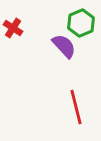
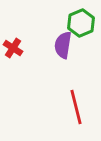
red cross: moved 20 px down
purple semicircle: moved 1 px left, 1 px up; rotated 128 degrees counterclockwise
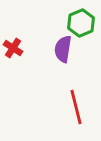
purple semicircle: moved 4 px down
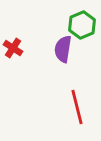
green hexagon: moved 1 px right, 2 px down
red line: moved 1 px right
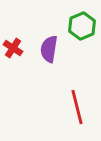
green hexagon: moved 1 px down
purple semicircle: moved 14 px left
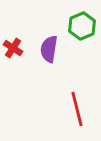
red line: moved 2 px down
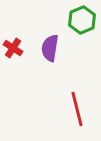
green hexagon: moved 6 px up
purple semicircle: moved 1 px right, 1 px up
